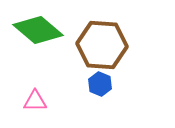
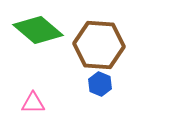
brown hexagon: moved 3 px left
pink triangle: moved 2 px left, 2 px down
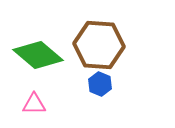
green diamond: moved 25 px down
pink triangle: moved 1 px right, 1 px down
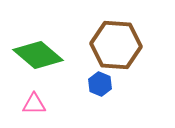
brown hexagon: moved 17 px right
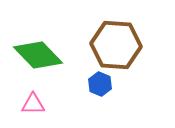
green diamond: rotated 6 degrees clockwise
pink triangle: moved 1 px left
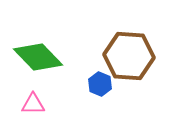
brown hexagon: moved 13 px right, 11 px down
green diamond: moved 2 px down
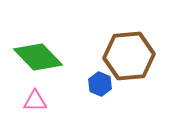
brown hexagon: rotated 9 degrees counterclockwise
pink triangle: moved 2 px right, 3 px up
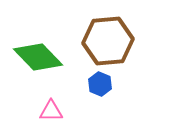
brown hexagon: moved 21 px left, 15 px up
pink triangle: moved 16 px right, 10 px down
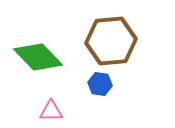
brown hexagon: moved 3 px right
blue hexagon: rotated 15 degrees counterclockwise
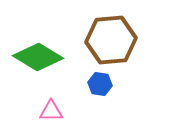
brown hexagon: moved 1 px up
green diamond: rotated 15 degrees counterclockwise
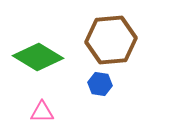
pink triangle: moved 9 px left, 1 px down
